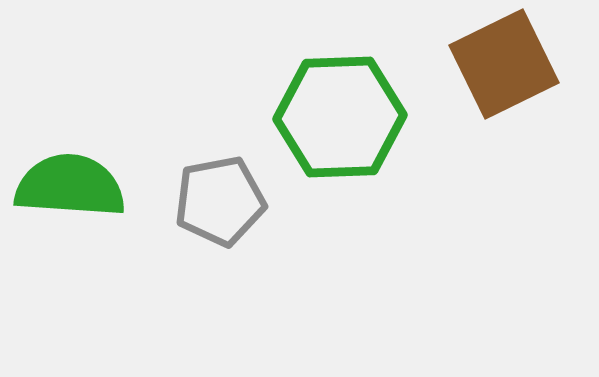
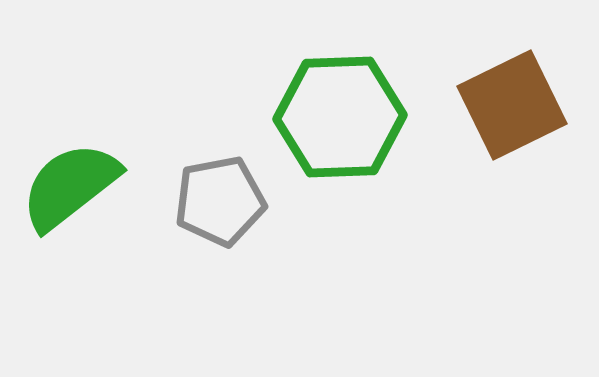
brown square: moved 8 px right, 41 px down
green semicircle: rotated 42 degrees counterclockwise
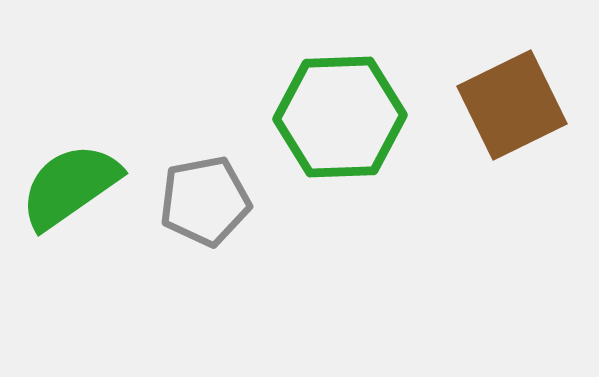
green semicircle: rotated 3 degrees clockwise
gray pentagon: moved 15 px left
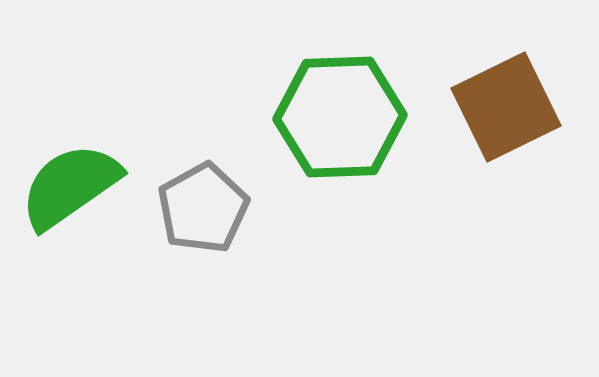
brown square: moved 6 px left, 2 px down
gray pentagon: moved 2 px left, 7 px down; rotated 18 degrees counterclockwise
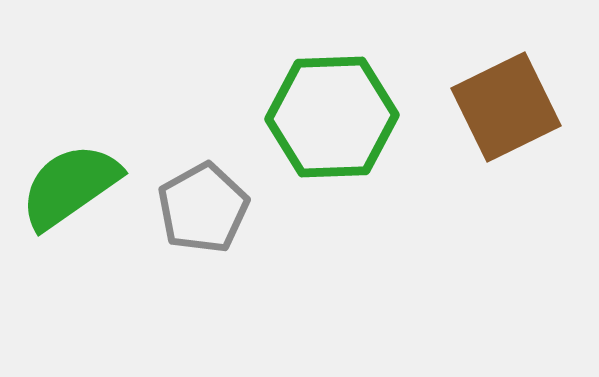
green hexagon: moved 8 px left
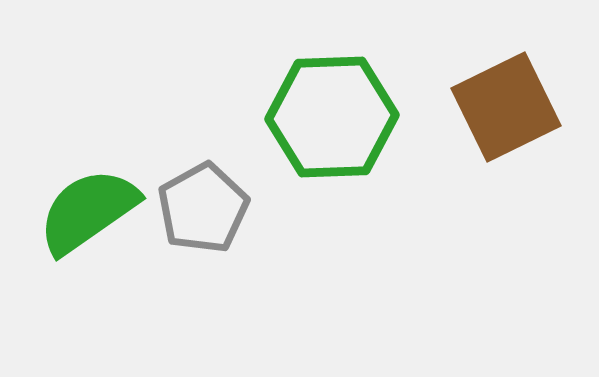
green semicircle: moved 18 px right, 25 px down
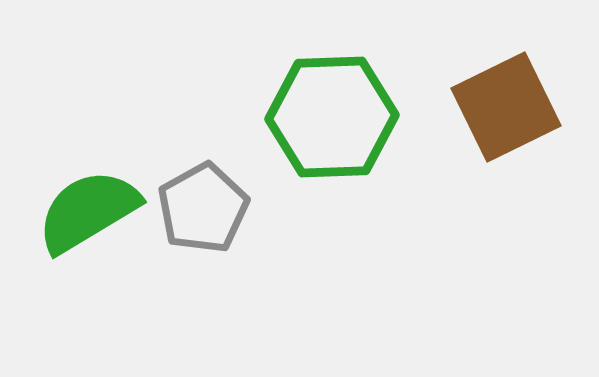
green semicircle: rotated 4 degrees clockwise
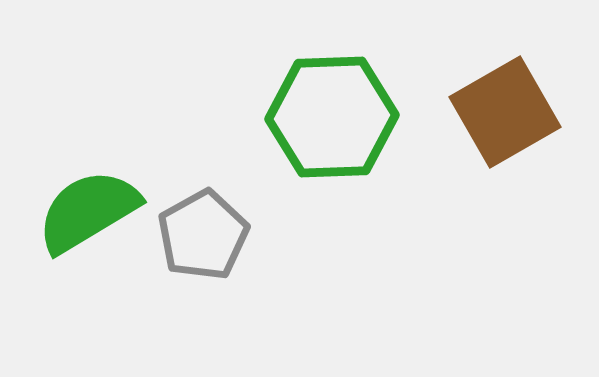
brown square: moved 1 px left, 5 px down; rotated 4 degrees counterclockwise
gray pentagon: moved 27 px down
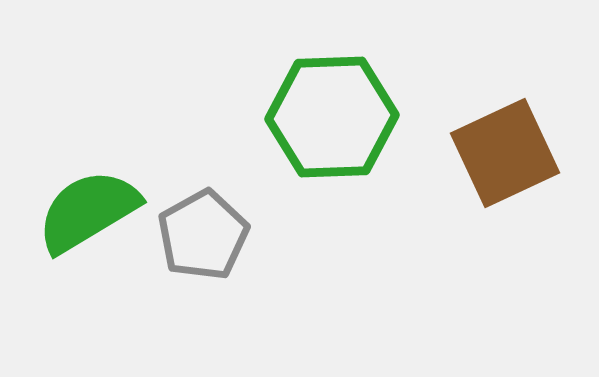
brown square: moved 41 px down; rotated 5 degrees clockwise
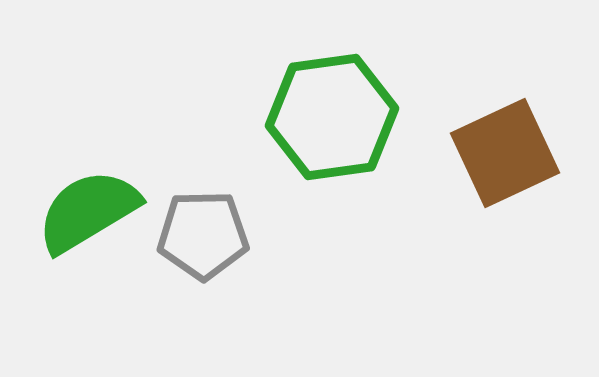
green hexagon: rotated 6 degrees counterclockwise
gray pentagon: rotated 28 degrees clockwise
